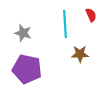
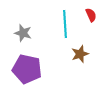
brown star: rotated 18 degrees counterclockwise
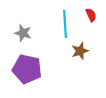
brown star: moved 3 px up
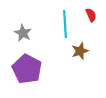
gray star: rotated 12 degrees clockwise
purple pentagon: rotated 16 degrees clockwise
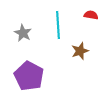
red semicircle: rotated 56 degrees counterclockwise
cyan line: moved 7 px left, 1 px down
purple pentagon: moved 2 px right, 7 px down
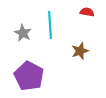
red semicircle: moved 4 px left, 3 px up
cyan line: moved 8 px left
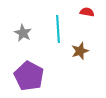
cyan line: moved 8 px right, 4 px down
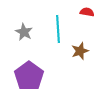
gray star: moved 1 px right, 1 px up
purple pentagon: rotated 8 degrees clockwise
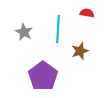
red semicircle: moved 1 px down
cyan line: rotated 8 degrees clockwise
purple pentagon: moved 14 px right
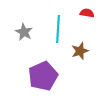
purple pentagon: rotated 12 degrees clockwise
